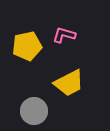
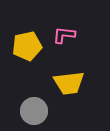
pink L-shape: rotated 10 degrees counterclockwise
yellow trapezoid: rotated 20 degrees clockwise
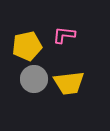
gray circle: moved 32 px up
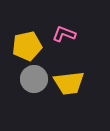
pink L-shape: moved 1 px up; rotated 15 degrees clockwise
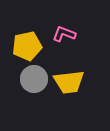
yellow trapezoid: moved 1 px up
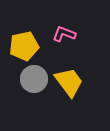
yellow pentagon: moved 3 px left
yellow trapezoid: rotated 120 degrees counterclockwise
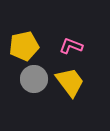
pink L-shape: moved 7 px right, 12 px down
yellow trapezoid: moved 1 px right
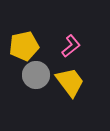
pink L-shape: rotated 120 degrees clockwise
gray circle: moved 2 px right, 4 px up
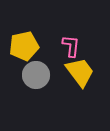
pink L-shape: rotated 45 degrees counterclockwise
yellow trapezoid: moved 10 px right, 10 px up
